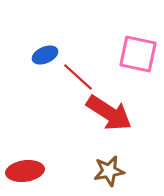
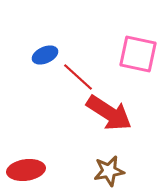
red ellipse: moved 1 px right, 1 px up
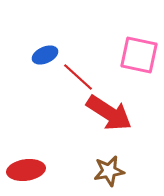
pink square: moved 1 px right, 1 px down
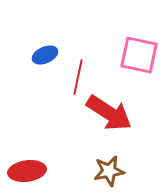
red line: rotated 60 degrees clockwise
red ellipse: moved 1 px right, 1 px down
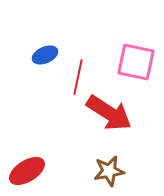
pink square: moved 3 px left, 7 px down
red ellipse: rotated 24 degrees counterclockwise
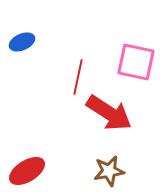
blue ellipse: moved 23 px left, 13 px up
